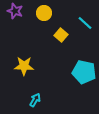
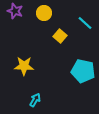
yellow square: moved 1 px left, 1 px down
cyan pentagon: moved 1 px left, 1 px up
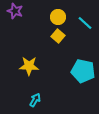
yellow circle: moved 14 px right, 4 px down
yellow square: moved 2 px left
yellow star: moved 5 px right
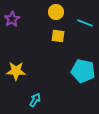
purple star: moved 3 px left, 8 px down; rotated 21 degrees clockwise
yellow circle: moved 2 px left, 5 px up
cyan line: rotated 21 degrees counterclockwise
yellow square: rotated 32 degrees counterclockwise
yellow star: moved 13 px left, 5 px down
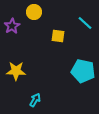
yellow circle: moved 22 px left
purple star: moved 7 px down
cyan line: rotated 21 degrees clockwise
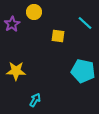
purple star: moved 2 px up
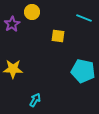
yellow circle: moved 2 px left
cyan line: moved 1 px left, 5 px up; rotated 21 degrees counterclockwise
yellow star: moved 3 px left, 2 px up
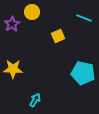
yellow square: rotated 32 degrees counterclockwise
cyan pentagon: moved 2 px down
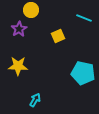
yellow circle: moved 1 px left, 2 px up
purple star: moved 7 px right, 5 px down
yellow star: moved 5 px right, 3 px up
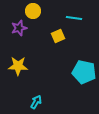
yellow circle: moved 2 px right, 1 px down
cyan line: moved 10 px left; rotated 14 degrees counterclockwise
purple star: moved 1 px up; rotated 14 degrees clockwise
cyan pentagon: moved 1 px right, 1 px up
cyan arrow: moved 1 px right, 2 px down
